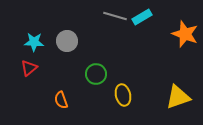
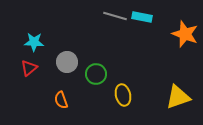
cyan rectangle: rotated 42 degrees clockwise
gray circle: moved 21 px down
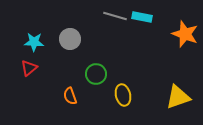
gray circle: moved 3 px right, 23 px up
orange semicircle: moved 9 px right, 4 px up
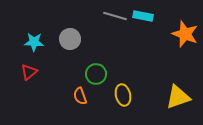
cyan rectangle: moved 1 px right, 1 px up
red triangle: moved 4 px down
orange semicircle: moved 10 px right
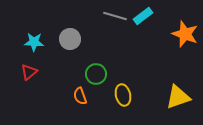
cyan rectangle: rotated 48 degrees counterclockwise
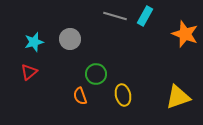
cyan rectangle: moved 2 px right; rotated 24 degrees counterclockwise
cyan star: rotated 18 degrees counterclockwise
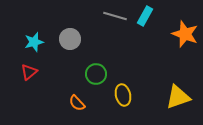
orange semicircle: moved 3 px left, 7 px down; rotated 24 degrees counterclockwise
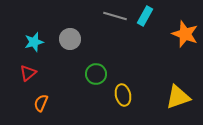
red triangle: moved 1 px left, 1 px down
orange semicircle: moved 36 px left; rotated 66 degrees clockwise
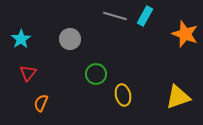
cyan star: moved 13 px left, 3 px up; rotated 18 degrees counterclockwise
red triangle: rotated 12 degrees counterclockwise
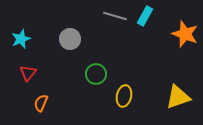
cyan star: rotated 12 degrees clockwise
yellow ellipse: moved 1 px right, 1 px down; rotated 25 degrees clockwise
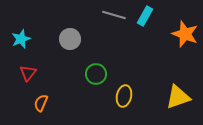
gray line: moved 1 px left, 1 px up
